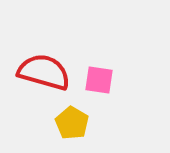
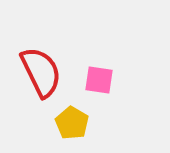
red semicircle: moved 3 px left; rotated 48 degrees clockwise
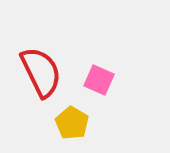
pink square: rotated 16 degrees clockwise
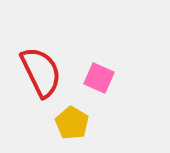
pink square: moved 2 px up
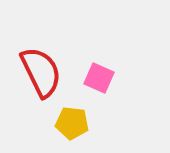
yellow pentagon: rotated 24 degrees counterclockwise
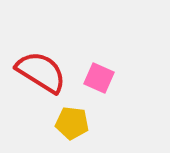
red semicircle: rotated 32 degrees counterclockwise
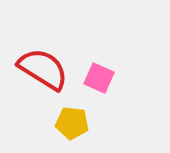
red semicircle: moved 2 px right, 3 px up
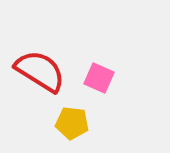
red semicircle: moved 3 px left, 2 px down
